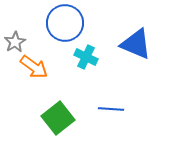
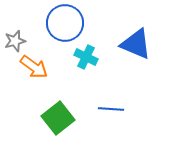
gray star: moved 1 px up; rotated 15 degrees clockwise
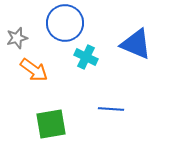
gray star: moved 2 px right, 3 px up
orange arrow: moved 3 px down
green square: moved 7 px left, 6 px down; rotated 28 degrees clockwise
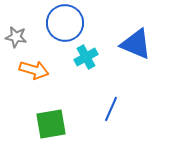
gray star: moved 1 px left, 1 px up; rotated 25 degrees clockwise
cyan cross: rotated 35 degrees clockwise
orange arrow: rotated 20 degrees counterclockwise
blue line: rotated 70 degrees counterclockwise
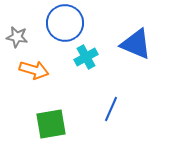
gray star: moved 1 px right
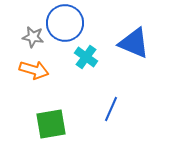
gray star: moved 16 px right
blue triangle: moved 2 px left, 1 px up
cyan cross: rotated 25 degrees counterclockwise
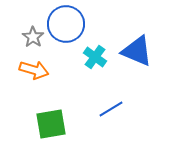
blue circle: moved 1 px right, 1 px down
gray star: rotated 25 degrees clockwise
blue triangle: moved 3 px right, 8 px down
cyan cross: moved 9 px right
blue line: rotated 35 degrees clockwise
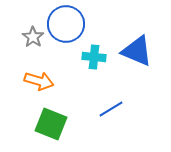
cyan cross: moved 1 px left; rotated 30 degrees counterclockwise
orange arrow: moved 5 px right, 11 px down
green square: rotated 32 degrees clockwise
